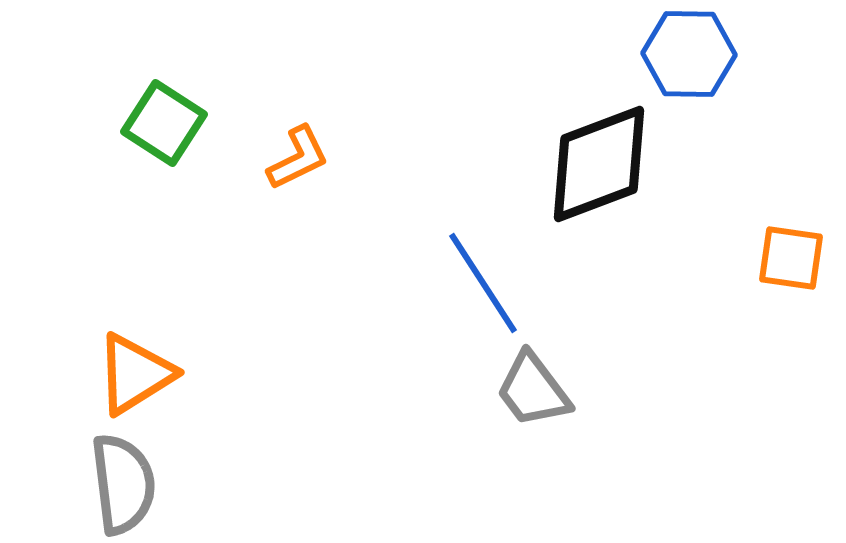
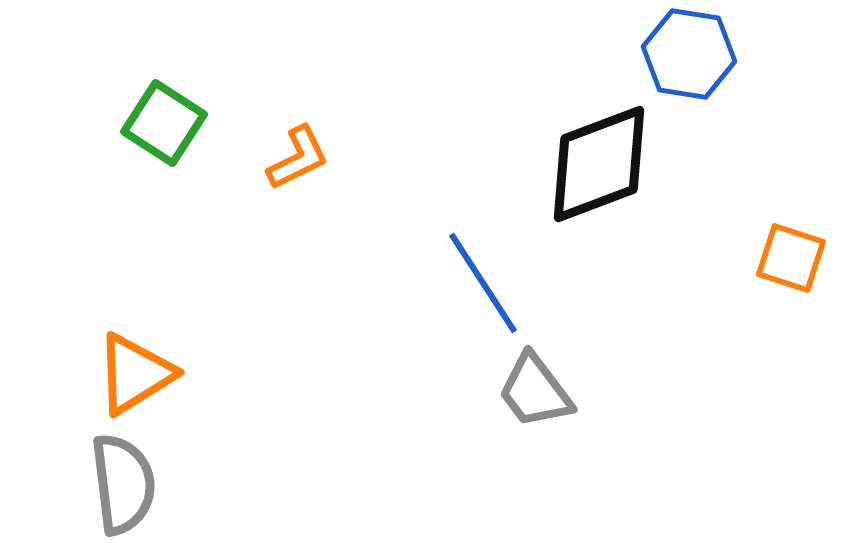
blue hexagon: rotated 8 degrees clockwise
orange square: rotated 10 degrees clockwise
gray trapezoid: moved 2 px right, 1 px down
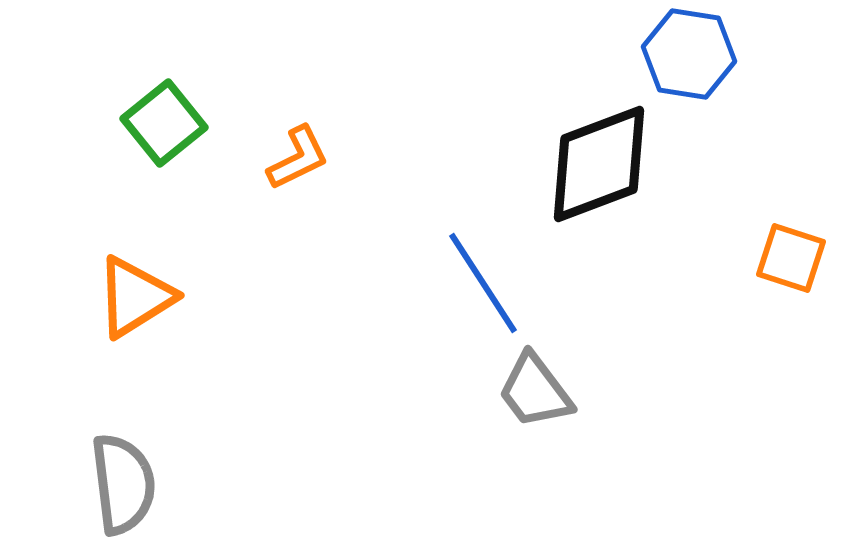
green square: rotated 18 degrees clockwise
orange triangle: moved 77 px up
